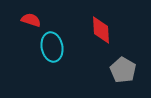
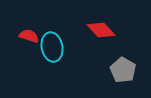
red semicircle: moved 2 px left, 16 px down
red diamond: rotated 40 degrees counterclockwise
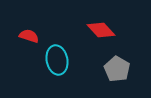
cyan ellipse: moved 5 px right, 13 px down
gray pentagon: moved 6 px left, 1 px up
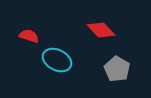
cyan ellipse: rotated 52 degrees counterclockwise
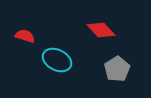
red semicircle: moved 4 px left
gray pentagon: rotated 10 degrees clockwise
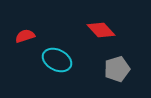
red semicircle: rotated 36 degrees counterclockwise
gray pentagon: rotated 15 degrees clockwise
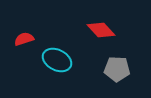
red semicircle: moved 1 px left, 3 px down
gray pentagon: rotated 20 degrees clockwise
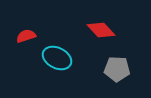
red semicircle: moved 2 px right, 3 px up
cyan ellipse: moved 2 px up
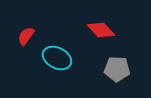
red semicircle: rotated 36 degrees counterclockwise
